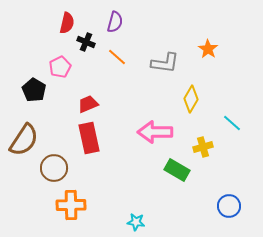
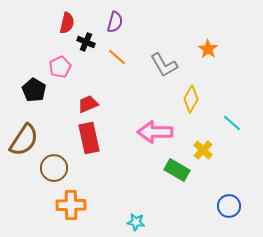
gray L-shape: moved 1 px left, 2 px down; rotated 52 degrees clockwise
yellow cross: moved 3 px down; rotated 30 degrees counterclockwise
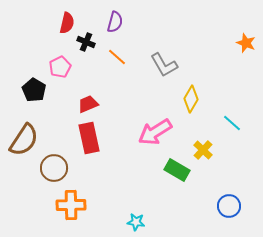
orange star: moved 38 px right, 6 px up; rotated 12 degrees counterclockwise
pink arrow: rotated 32 degrees counterclockwise
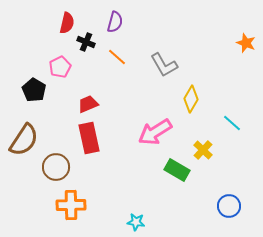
brown circle: moved 2 px right, 1 px up
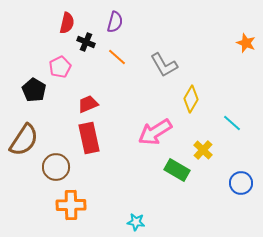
blue circle: moved 12 px right, 23 px up
